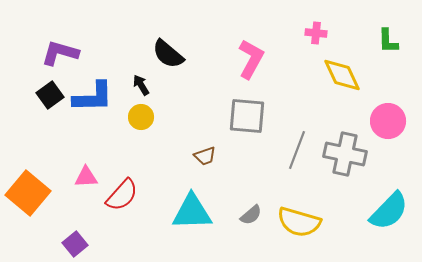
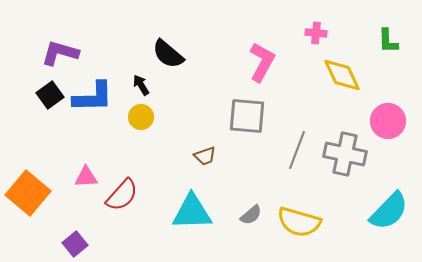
pink L-shape: moved 11 px right, 3 px down
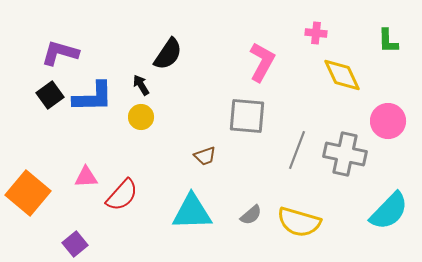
black semicircle: rotated 96 degrees counterclockwise
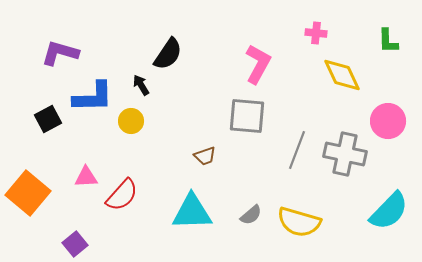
pink L-shape: moved 4 px left, 2 px down
black square: moved 2 px left, 24 px down; rotated 8 degrees clockwise
yellow circle: moved 10 px left, 4 px down
